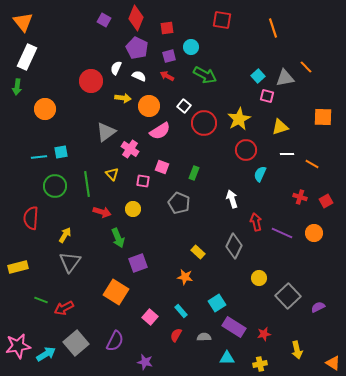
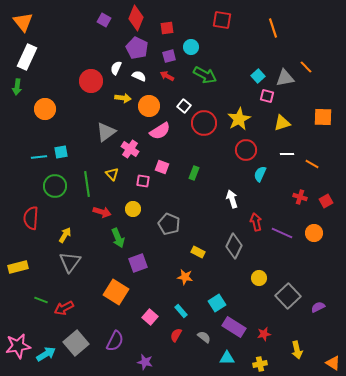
yellow triangle at (280, 127): moved 2 px right, 4 px up
gray pentagon at (179, 203): moved 10 px left, 21 px down
yellow rectangle at (198, 252): rotated 16 degrees counterclockwise
gray semicircle at (204, 337): rotated 40 degrees clockwise
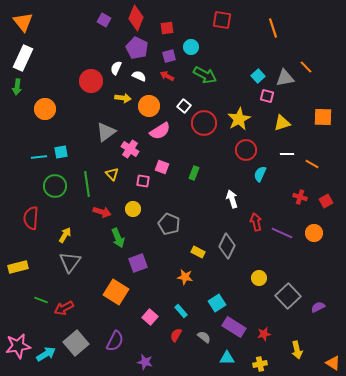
white rectangle at (27, 57): moved 4 px left, 1 px down
gray diamond at (234, 246): moved 7 px left
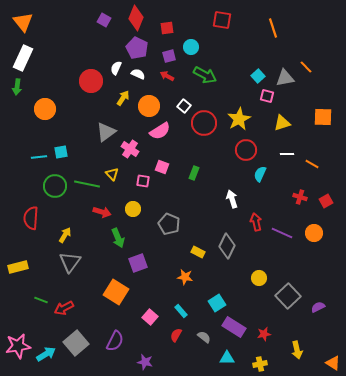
white semicircle at (139, 76): moved 1 px left, 2 px up
yellow arrow at (123, 98): rotated 63 degrees counterclockwise
green line at (87, 184): rotated 70 degrees counterclockwise
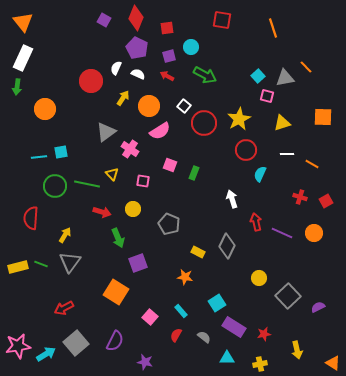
pink square at (162, 167): moved 8 px right, 2 px up
green line at (41, 300): moved 36 px up
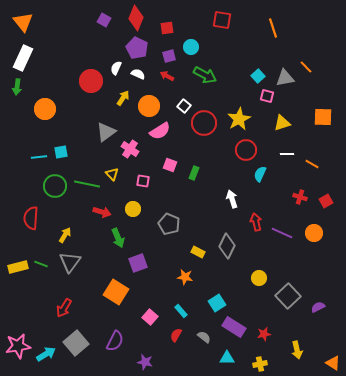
red arrow at (64, 308): rotated 30 degrees counterclockwise
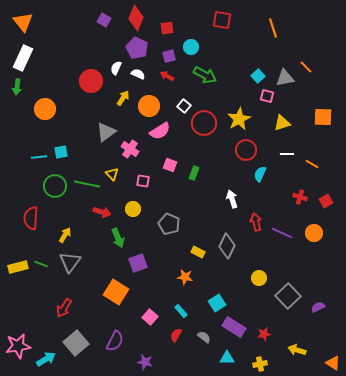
yellow arrow at (297, 350): rotated 120 degrees clockwise
cyan arrow at (46, 354): moved 5 px down
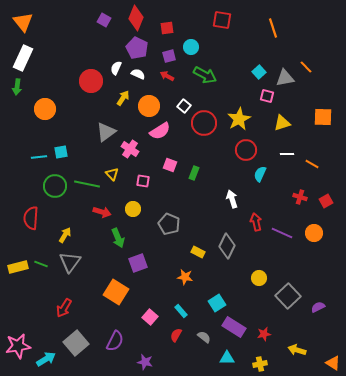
cyan square at (258, 76): moved 1 px right, 4 px up
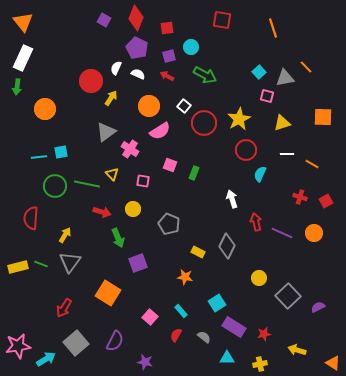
yellow arrow at (123, 98): moved 12 px left
orange square at (116, 292): moved 8 px left, 1 px down
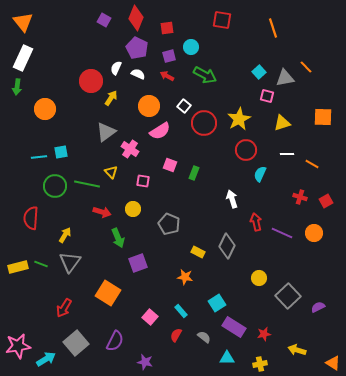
yellow triangle at (112, 174): moved 1 px left, 2 px up
